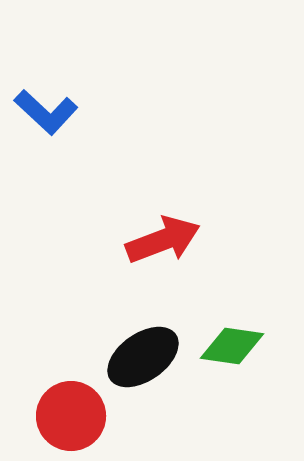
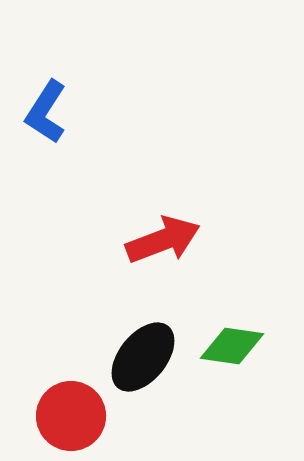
blue L-shape: rotated 80 degrees clockwise
black ellipse: rotated 16 degrees counterclockwise
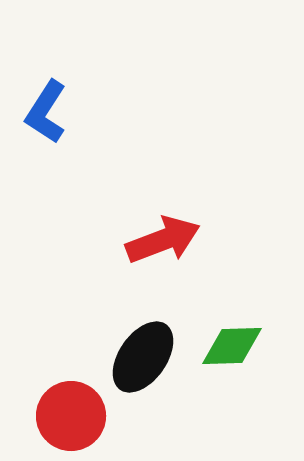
green diamond: rotated 10 degrees counterclockwise
black ellipse: rotated 4 degrees counterclockwise
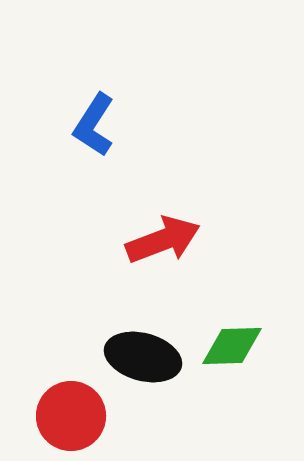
blue L-shape: moved 48 px right, 13 px down
black ellipse: rotated 70 degrees clockwise
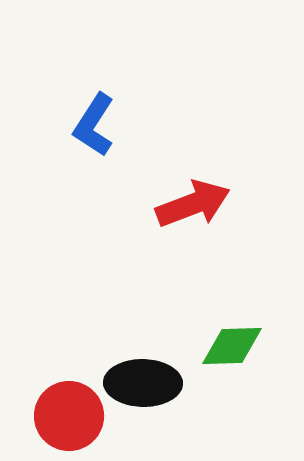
red arrow: moved 30 px right, 36 px up
black ellipse: moved 26 px down; rotated 14 degrees counterclockwise
red circle: moved 2 px left
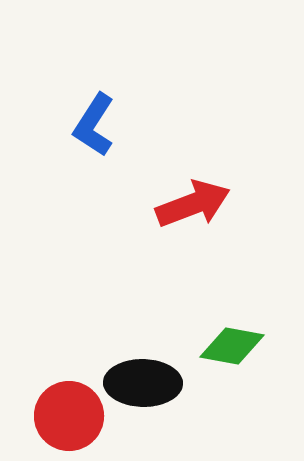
green diamond: rotated 12 degrees clockwise
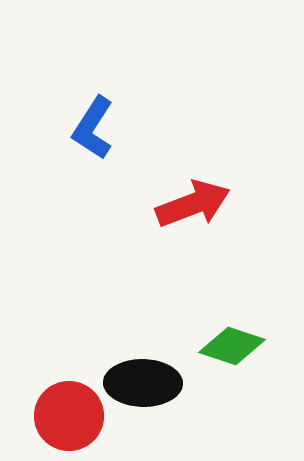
blue L-shape: moved 1 px left, 3 px down
green diamond: rotated 8 degrees clockwise
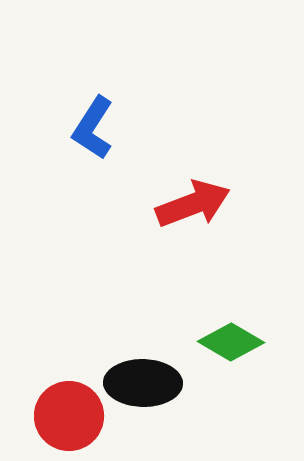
green diamond: moved 1 px left, 4 px up; rotated 12 degrees clockwise
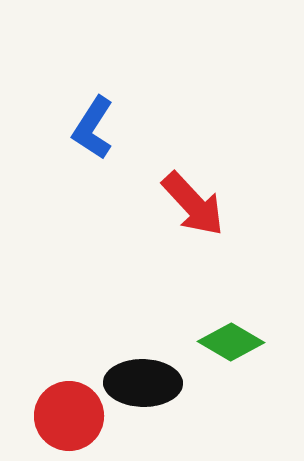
red arrow: rotated 68 degrees clockwise
